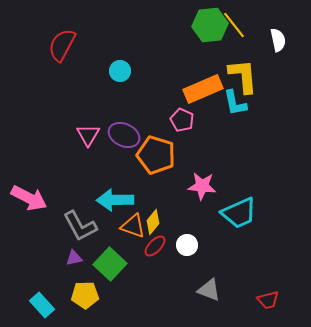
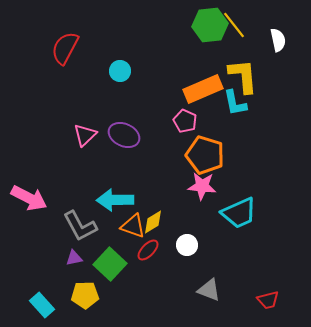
red semicircle: moved 3 px right, 3 px down
pink pentagon: moved 3 px right, 1 px down
pink triangle: moved 3 px left; rotated 15 degrees clockwise
orange pentagon: moved 49 px right
yellow diamond: rotated 20 degrees clockwise
red ellipse: moved 7 px left, 4 px down
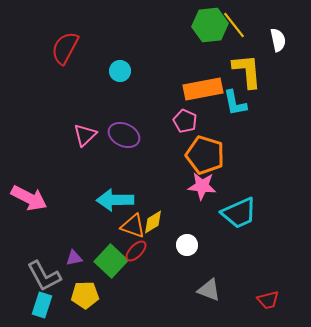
yellow L-shape: moved 4 px right, 5 px up
orange rectangle: rotated 12 degrees clockwise
gray L-shape: moved 36 px left, 50 px down
red ellipse: moved 12 px left, 1 px down
green square: moved 1 px right, 3 px up
cyan rectangle: rotated 60 degrees clockwise
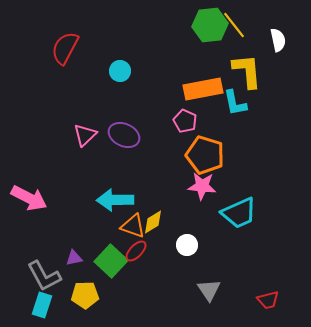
gray triangle: rotated 35 degrees clockwise
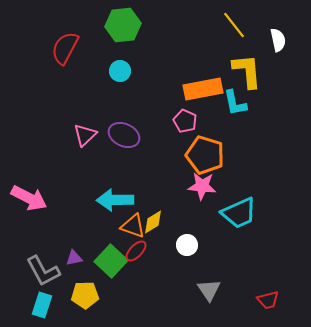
green hexagon: moved 87 px left
gray L-shape: moved 1 px left, 5 px up
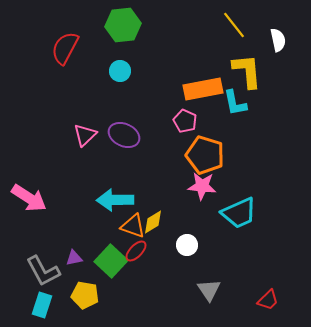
pink arrow: rotated 6 degrees clockwise
yellow pentagon: rotated 12 degrees clockwise
red trapezoid: rotated 30 degrees counterclockwise
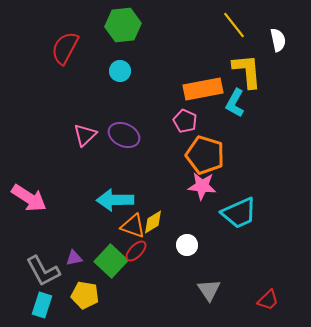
cyan L-shape: rotated 40 degrees clockwise
